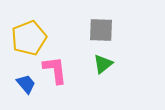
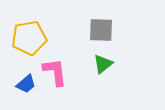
yellow pentagon: rotated 12 degrees clockwise
pink L-shape: moved 2 px down
blue trapezoid: rotated 90 degrees clockwise
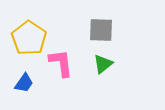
yellow pentagon: rotated 28 degrees counterclockwise
pink L-shape: moved 6 px right, 9 px up
blue trapezoid: moved 2 px left, 1 px up; rotated 15 degrees counterclockwise
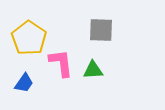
green triangle: moved 10 px left, 6 px down; rotated 35 degrees clockwise
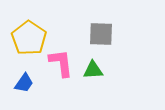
gray square: moved 4 px down
